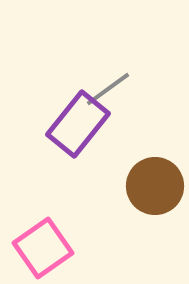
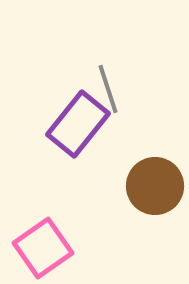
gray line: rotated 72 degrees counterclockwise
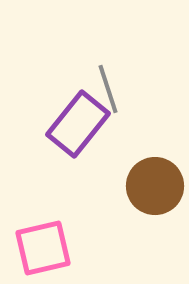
pink square: rotated 22 degrees clockwise
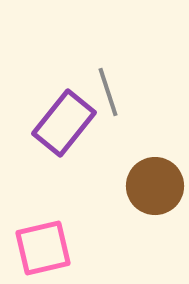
gray line: moved 3 px down
purple rectangle: moved 14 px left, 1 px up
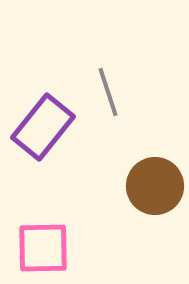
purple rectangle: moved 21 px left, 4 px down
pink square: rotated 12 degrees clockwise
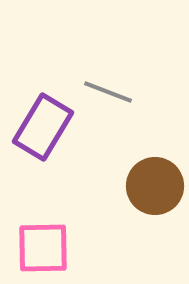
gray line: rotated 51 degrees counterclockwise
purple rectangle: rotated 8 degrees counterclockwise
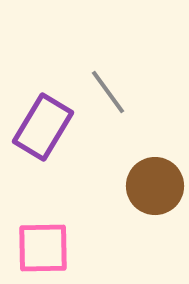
gray line: rotated 33 degrees clockwise
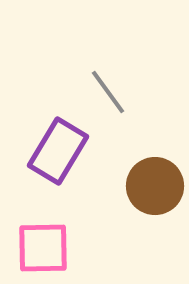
purple rectangle: moved 15 px right, 24 px down
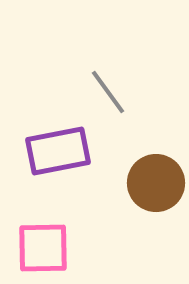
purple rectangle: rotated 48 degrees clockwise
brown circle: moved 1 px right, 3 px up
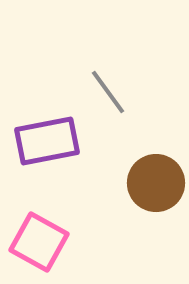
purple rectangle: moved 11 px left, 10 px up
pink square: moved 4 px left, 6 px up; rotated 30 degrees clockwise
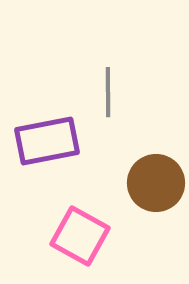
gray line: rotated 36 degrees clockwise
pink square: moved 41 px right, 6 px up
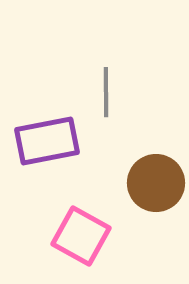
gray line: moved 2 px left
pink square: moved 1 px right
